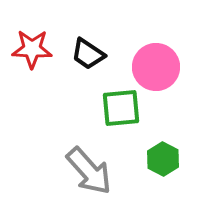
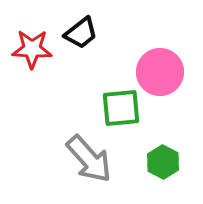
black trapezoid: moved 7 px left, 21 px up; rotated 72 degrees counterclockwise
pink circle: moved 4 px right, 5 px down
green hexagon: moved 3 px down
gray arrow: moved 12 px up
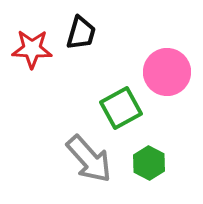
black trapezoid: rotated 36 degrees counterclockwise
pink circle: moved 7 px right
green square: rotated 24 degrees counterclockwise
green hexagon: moved 14 px left, 1 px down
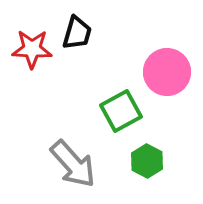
black trapezoid: moved 4 px left
green square: moved 3 px down
gray arrow: moved 16 px left, 5 px down
green hexagon: moved 2 px left, 2 px up
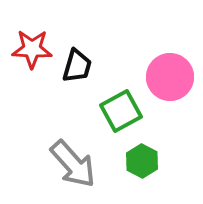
black trapezoid: moved 33 px down
pink circle: moved 3 px right, 5 px down
green hexagon: moved 5 px left
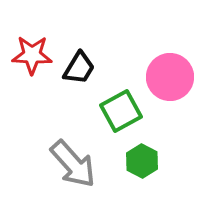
red star: moved 6 px down
black trapezoid: moved 2 px right, 2 px down; rotated 15 degrees clockwise
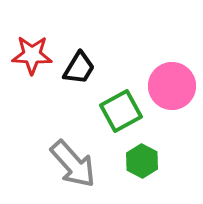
pink circle: moved 2 px right, 9 px down
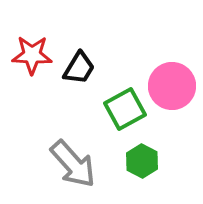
green square: moved 4 px right, 2 px up
